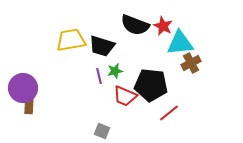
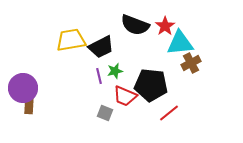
red star: moved 2 px right; rotated 12 degrees clockwise
black trapezoid: moved 1 px left, 1 px down; rotated 44 degrees counterclockwise
gray square: moved 3 px right, 18 px up
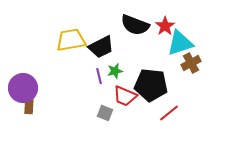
cyan triangle: rotated 12 degrees counterclockwise
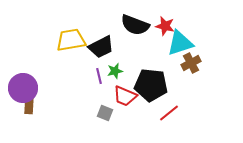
red star: rotated 24 degrees counterclockwise
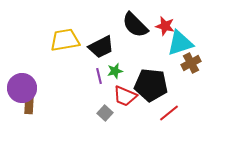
black semicircle: rotated 24 degrees clockwise
yellow trapezoid: moved 6 px left
purple circle: moved 1 px left
gray square: rotated 21 degrees clockwise
